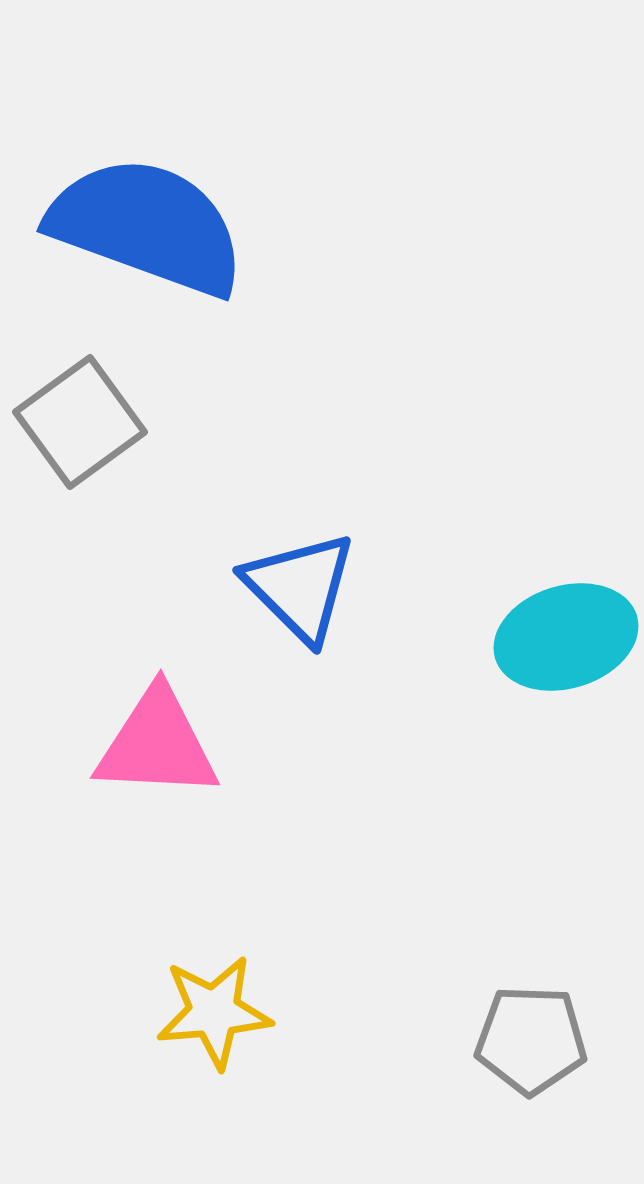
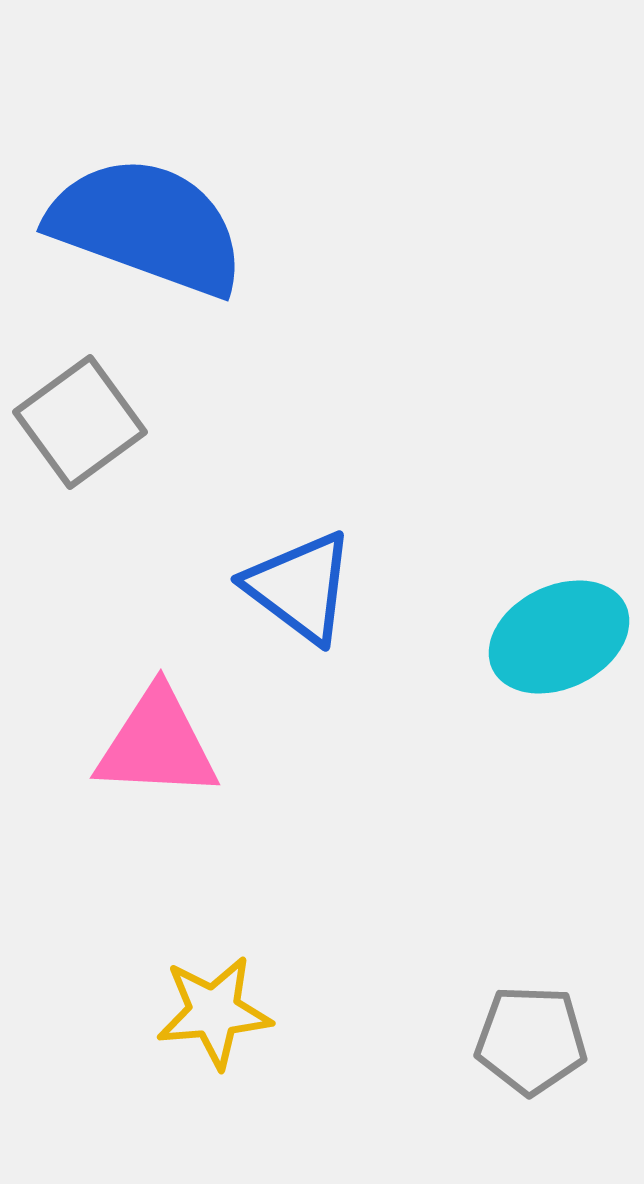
blue triangle: rotated 8 degrees counterclockwise
cyan ellipse: moved 7 px left; rotated 9 degrees counterclockwise
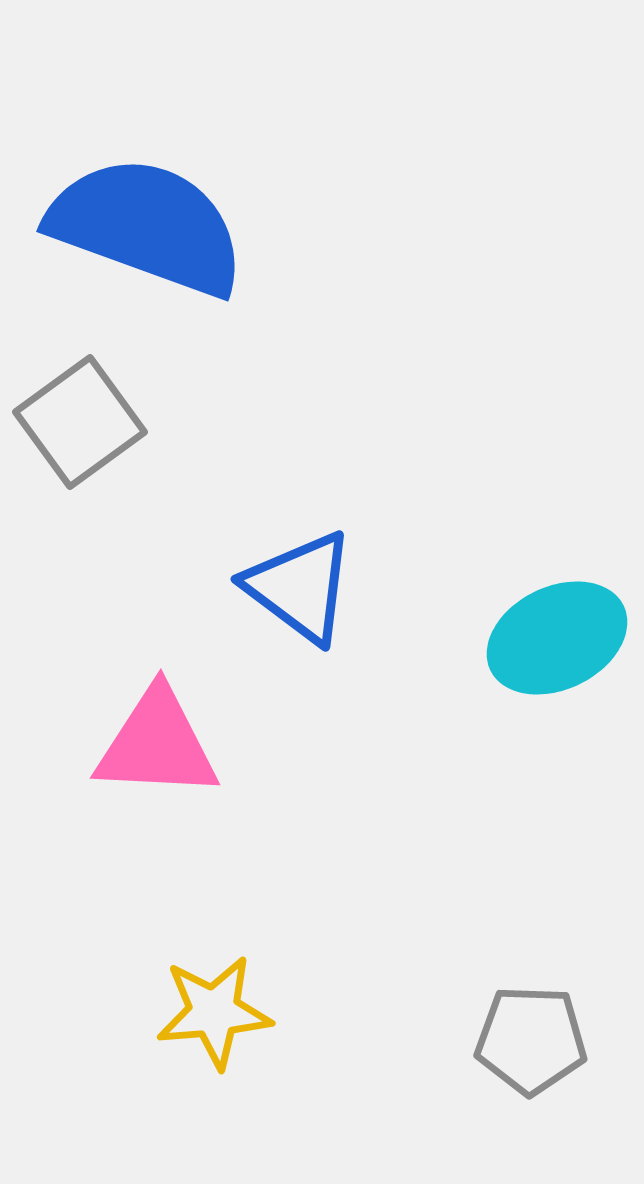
cyan ellipse: moved 2 px left, 1 px down
